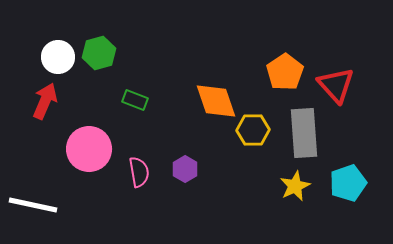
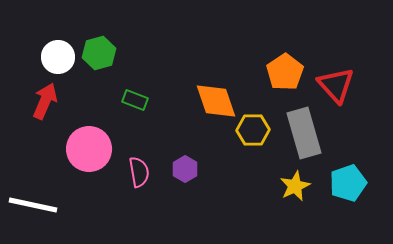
gray rectangle: rotated 12 degrees counterclockwise
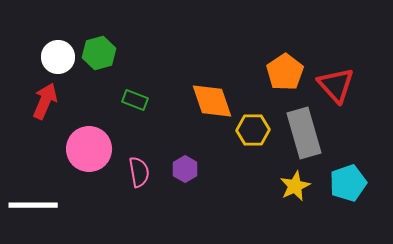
orange diamond: moved 4 px left
white line: rotated 12 degrees counterclockwise
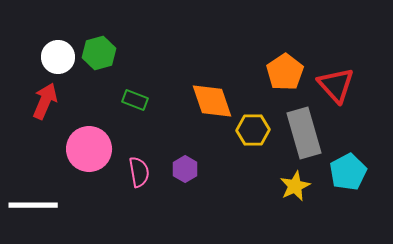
cyan pentagon: moved 11 px up; rotated 9 degrees counterclockwise
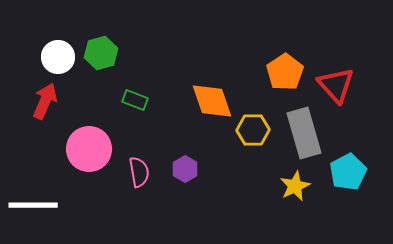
green hexagon: moved 2 px right
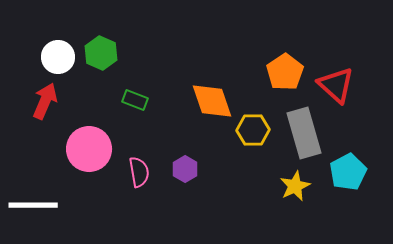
green hexagon: rotated 20 degrees counterclockwise
red triangle: rotated 6 degrees counterclockwise
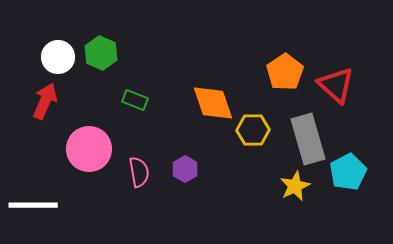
orange diamond: moved 1 px right, 2 px down
gray rectangle: moved 4 px right, 6 px down
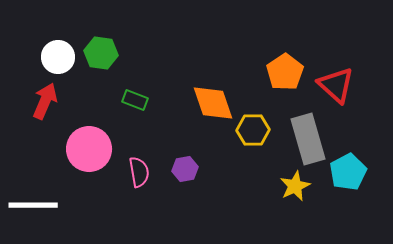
green hexagon: rotated 16 degrees counterclockwise
purple hexagon: rotated 20 degrees clockwise
